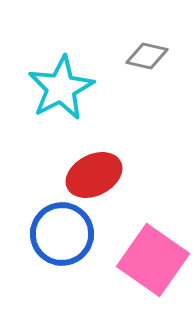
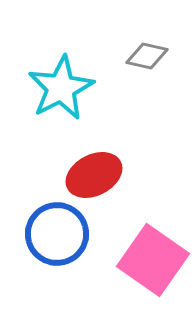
blue circle: moved 5 px left
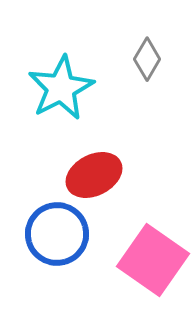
gray diamond: moved 3 px down; rotated 72 degrees counterclockwise
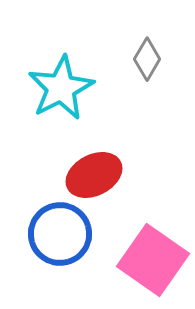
blue circle: moved 3 px right
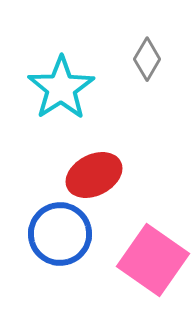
cyan star: rotated 6 degrees counterclockwise
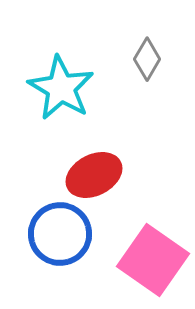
cyan star: rotated 8 degrees counterclockwise
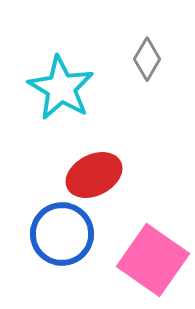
blue circle: moved 2 px right
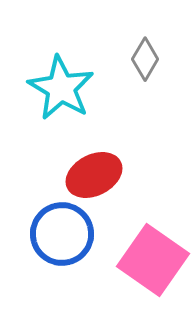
gray diamond: moved 2 px left
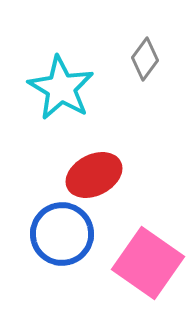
gray diamond: rotated 6 degrees clockwise
pink square: moved 5 px left, 3 px down
